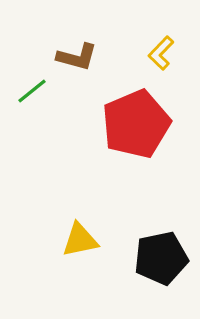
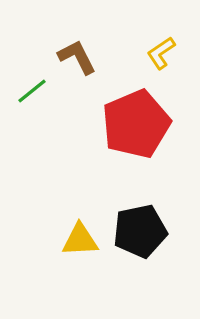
yellow L-shape: rotated 12 degrees clockwise
brown L-shape: rotated 132 degrees counterclockwise
yellow triangle: rotated 9 degrees clockwise
black pentagon: moved 21 px left, 27 px up
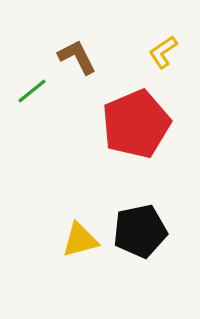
yellow L-shape: moved 2 px right, 1 px up
yellow triangle: rotated 12 degrees counterclockwise
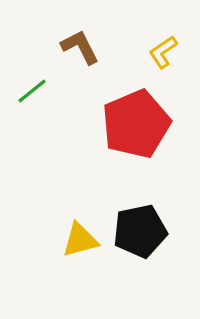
brown L-shape: moved 3 px right, 10 px up
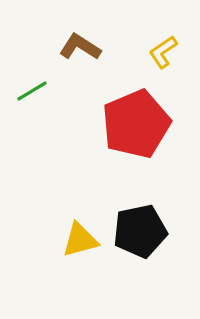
brown L-shape: rotated 30 degrees counterclockwise
green line: rotated 8 degrees clockwise
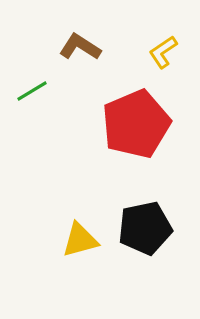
black pentagon: moved 5 px right, 3 px up
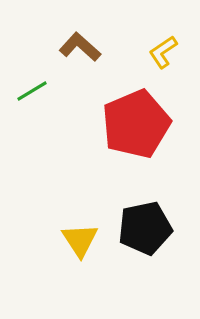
brown L-shape: rotated 9 degrees clockwise
yellow triangle: rotated 48 degrees counterclockwise
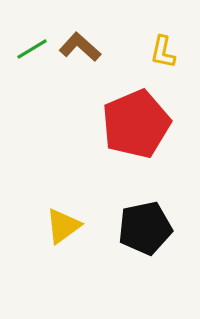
yellow L-shape: rotated 44 degrees counterclockwise
green line: moved 42 px up
yellow triangle: moved 17 px left, 14 px up; rotated 27 degrees clockwise
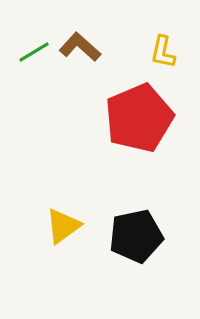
green line: moved 2 px right, 3 px down
red pentagon: moved 3 px right, 6 px up
black pentagon: moved 9 px left, 8 px down
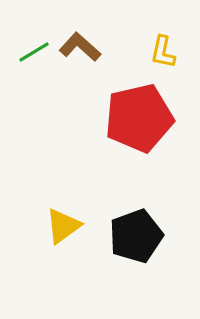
red pentagon: rotated 10 degrees clockwise
black pentagon: rotated 8 degrees counterclockwise
